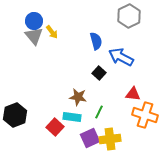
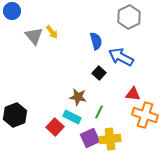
gray hexagon: moved 1 px down
blue circle: moved 22 px left, 10 px up
cyan rectangle: rotated 18 degrees clockwise
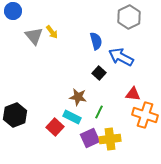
blue circle: moved 1 px right
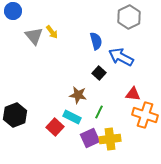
brown star: moved 2 px up
